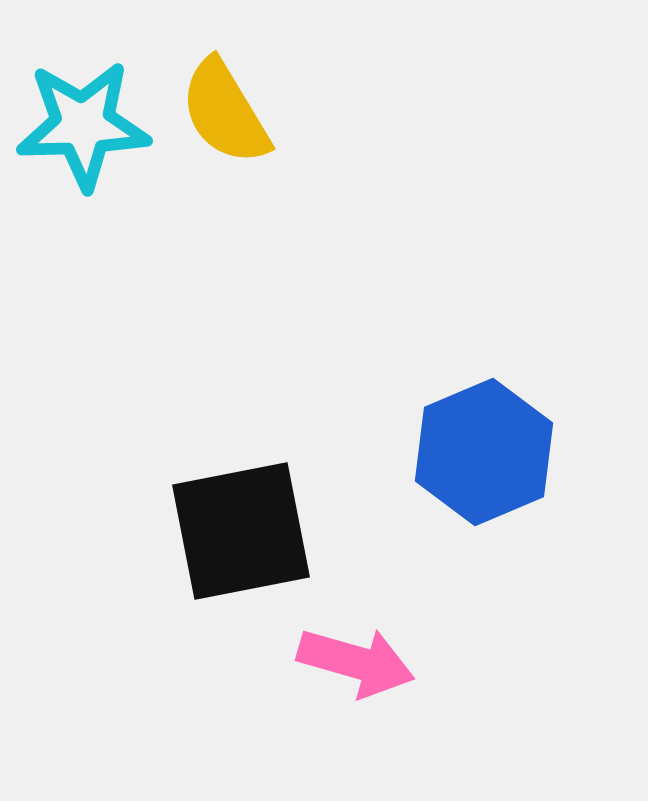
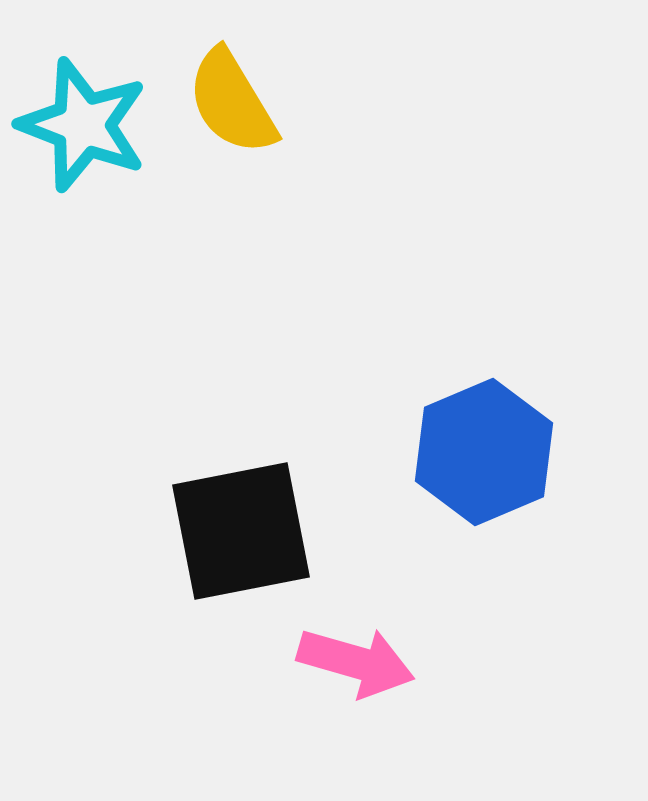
yellow semicircle: moved 7 px right, 10 px up
cyan star: rotated 23 degrees clockwise
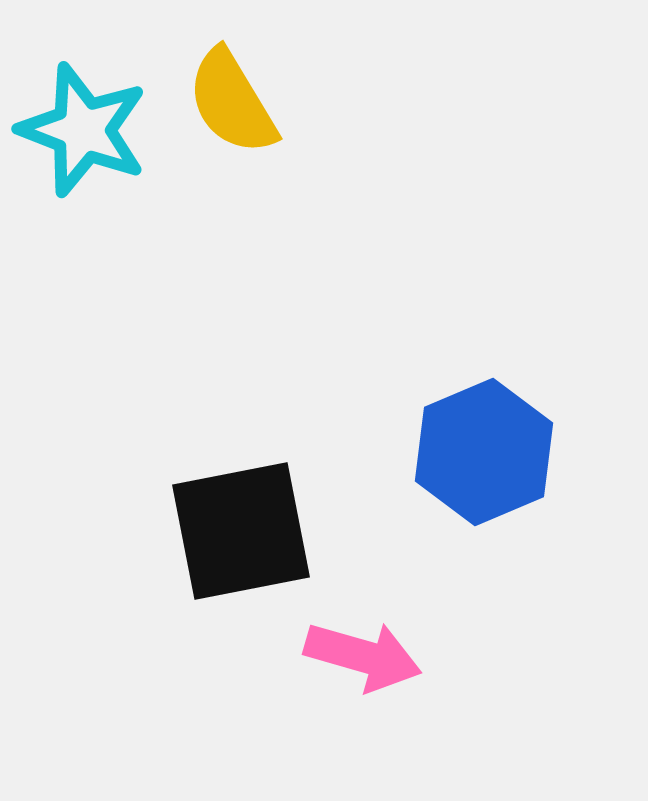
cyan star: moved 5 px down
pink arrow: moved 7 px right, 6 px up
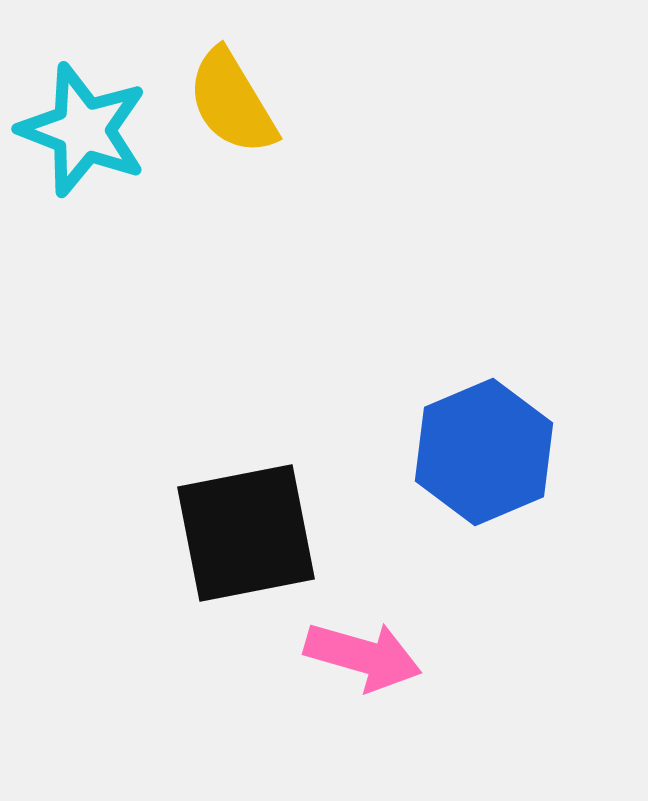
black square: moved 5 px right, 2 px down
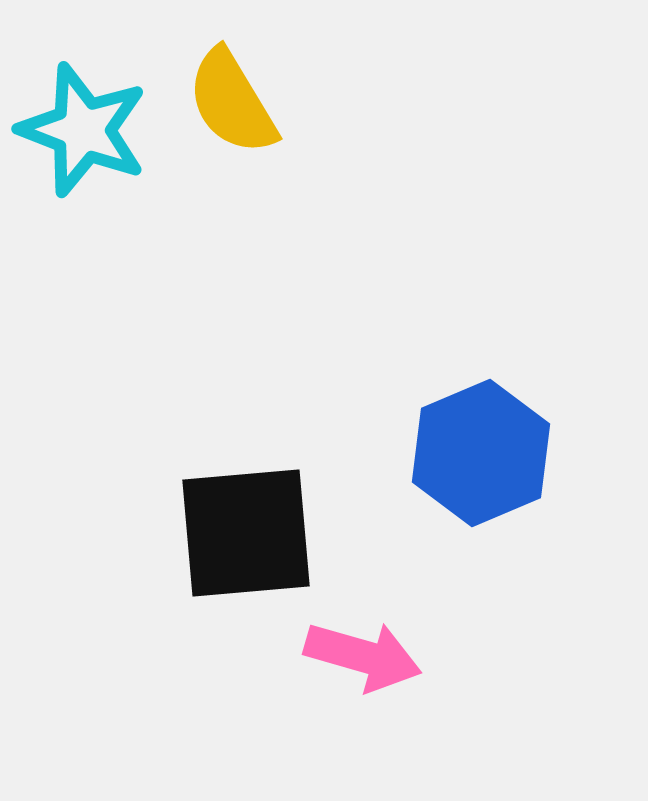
blue hexagon: moved 3 px left, 1 px down
black square: rotated 6 degrees clockwise
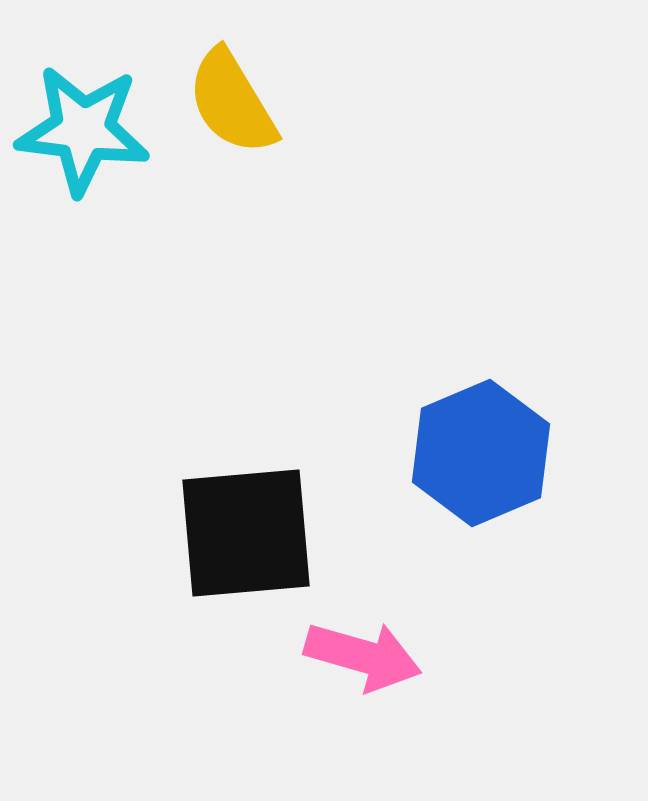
cyan star: rotated 14 degrees counterclockwise
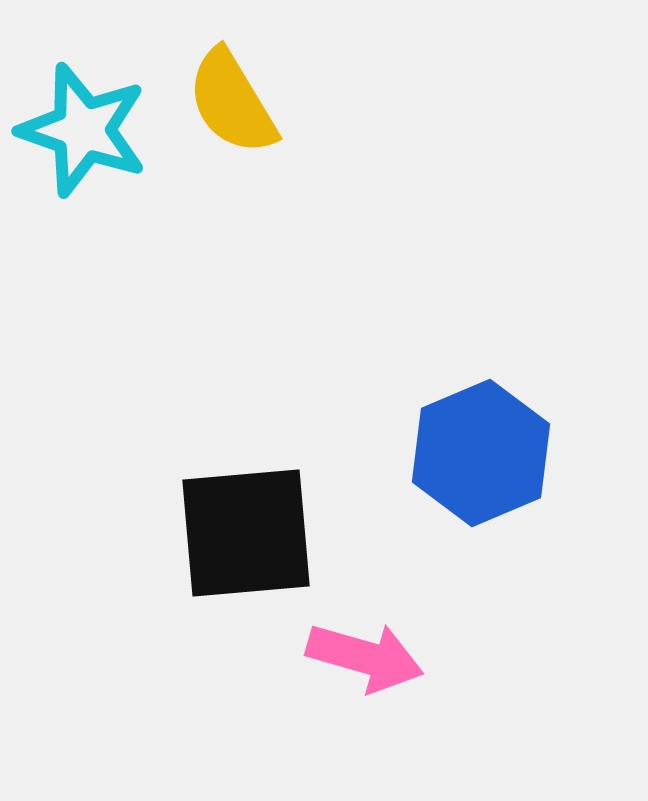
cyan star: rotated 12 degrees clockwise
pink arrow: moved 2 px right, 1 px down
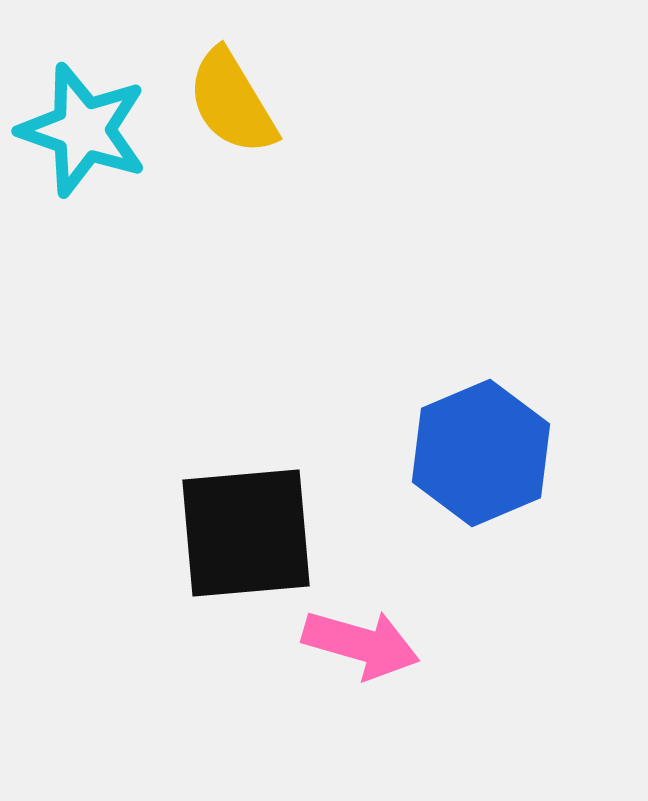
pink arrow: moved 4 px left, 13 px up
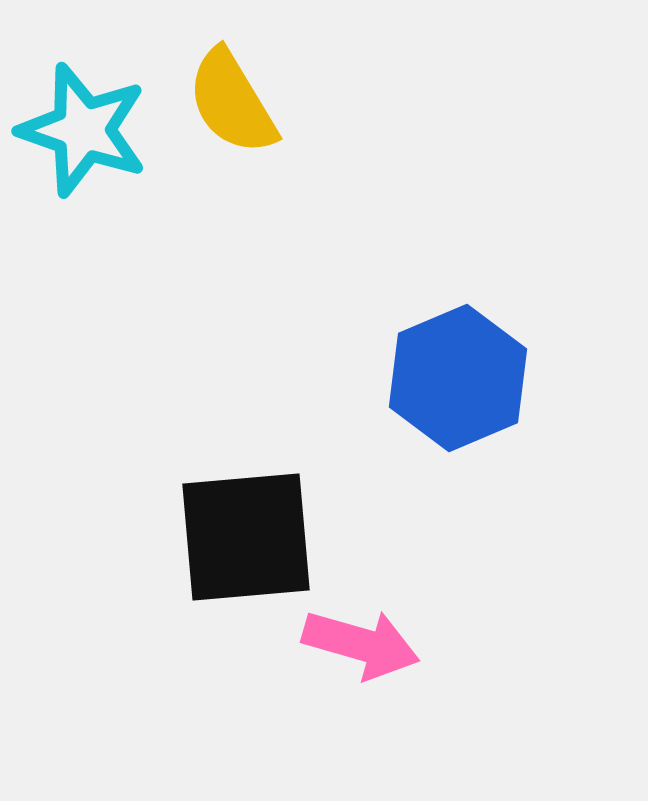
blue hexagon: moved 23 px left, 75 px up
black square: moved 4 px down
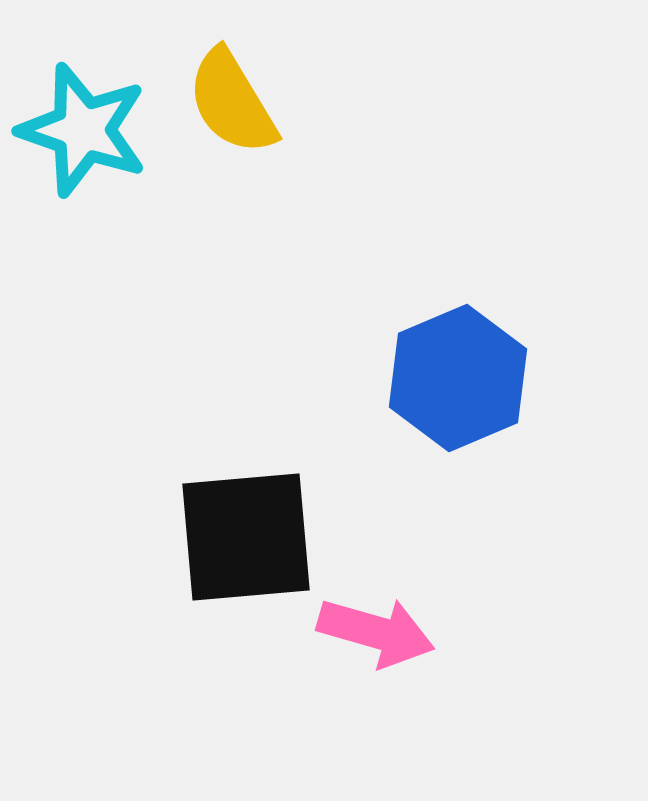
pink arrow: moved 15 px right, 12 px up
